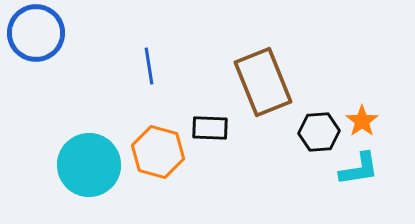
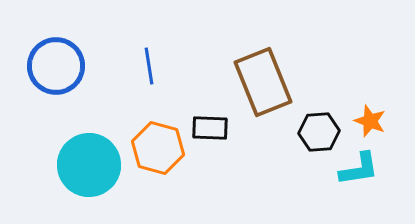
blue circle: moved 20 px right, 33 px down
orange star: moved 8 px right; rotated 16 degrees counterclockwise
orange hexagon: moved 4 px up
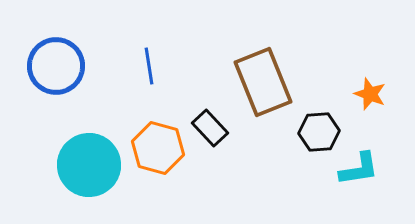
orange star: moved 27 px up
black rectangle: rotated 45 degrees clockwise
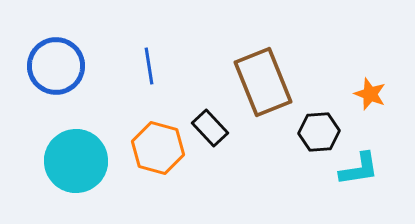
cyan circle: moved 13 px left, 4 px up
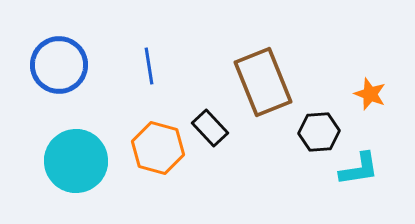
blue circle: moved 3 px right, 1 px up
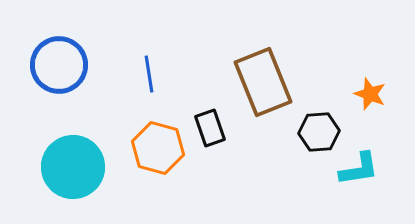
blue line: moved 8 px down
black rectangle: rotated 24 degrees clockwise
cyan circle: moved 3 px left, 6 px down
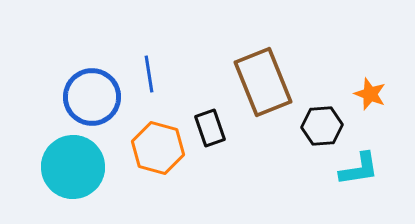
blue circle: moved 33 px right, 32 px down
black hexagon: moved 3 px right, 6 px up
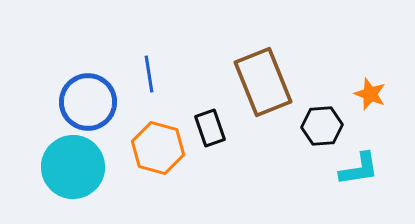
blue circle: moved 4 px left, 5 px down
